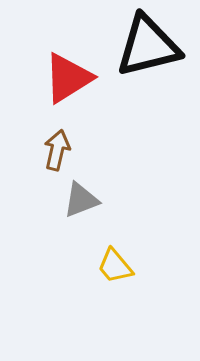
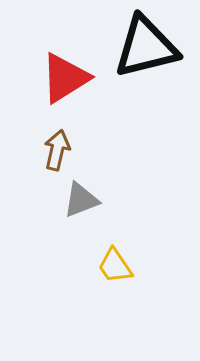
black triangle: moved 2 px left, 1 px down
red triangle: moved 3 px left
yellow trapezoid: rotated 6 degrees clockwise
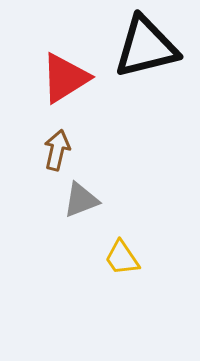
yellow trapezoid: moved 7 px right, 8 px up
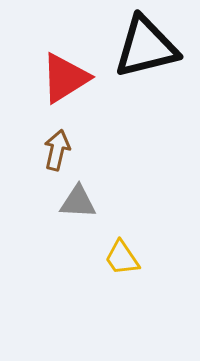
gray triangle: moved 3 px left, 2 px down; rotated 24 degrees clockwise
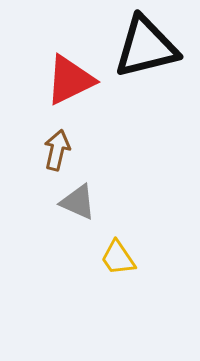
red triangle: moved 5 px right, 2 px down; rotated 6 degrees clockwise
gray triangle: rotated 21 degrees clockwise
yellow trapezoid: moved 4 px left
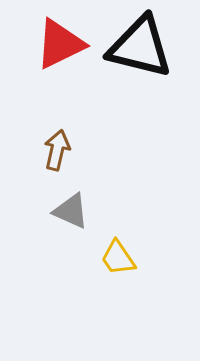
black triangle: moved 6 px left; rotated 28 degrees clockwise
red triangle: moved 10 px left, 36 px up
gray triangle: moved 7 px left, 9 px down
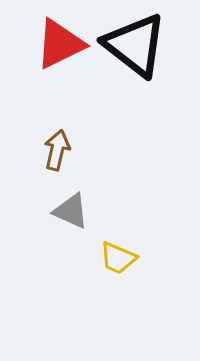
black triangle: moved 5 px left, 2 px up; rotated 24 degrees clockwise
yellow trapezoid: rotated 33 degrees counterclockwise
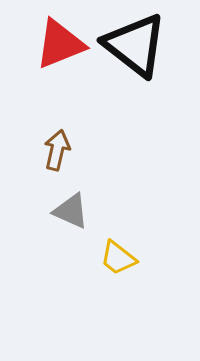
red triangle: rotated 4 degrees clockwise
yellow trapezoid: rotated 15 degrees clockwise
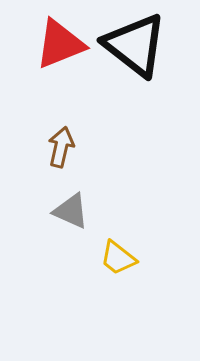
brown arrow: moved 4 px right, 3 px up
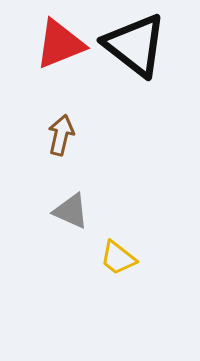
brown arrow: moved 12 px up
